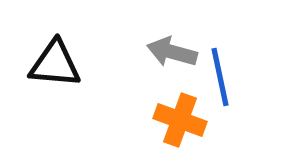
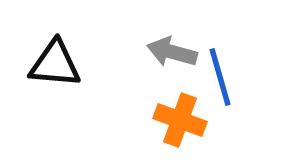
blue line: rotated 4 degrees counterclockwise
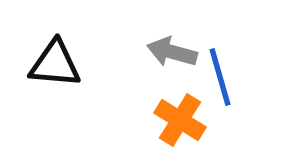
orange cross: rotated 12 degrees clockwise
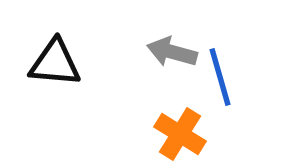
black triangle: moved 1 px up
orange cross: moved 14 px down
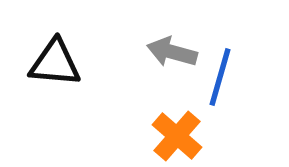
blue line: rotated 32 degrees clockwise
orange cross: moved 3 px left, 2 px down; rotated 9 degrees clockwise
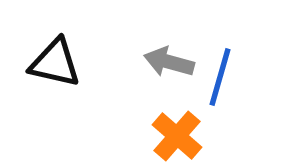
gray arrow: moved 3 px left, 10 px down
black triangle: rotated 8 degrees clockwise
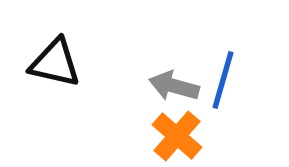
gray arrow: moved 5 px right, 24 px down
blue line: moved 3 px right, 3 px down
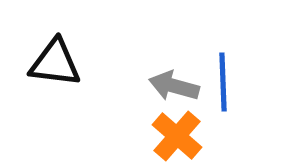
black triangle: rotated 6 degrees counterclockwise
blue line: moved 2 px down; rotated 18 degrees counterclockwise
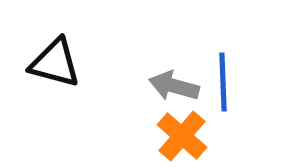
black triangle: rotated 8 degrees clockwise
orange cross: moved 5 px right
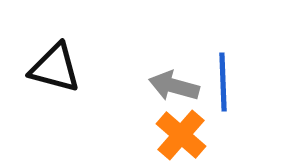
black triangle: moved 5 px down
orange cross: moved 1 px left, 1 px up
